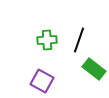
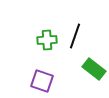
black line: moved 4 px left, 4 px up
purple square: rotated 10 degrees counterclockwise
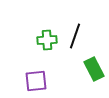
green rectangle: rotated 25 degrees clockwise
purple square: moved 6 px left; rotated 25 degrees counterclockwise
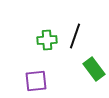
green rectangle: rotated 10 degrees counterclockwise
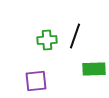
green rectangle: rotated 55 degrees counterclockwise
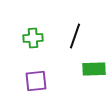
green cross: moved 14 px left, 2 px up
